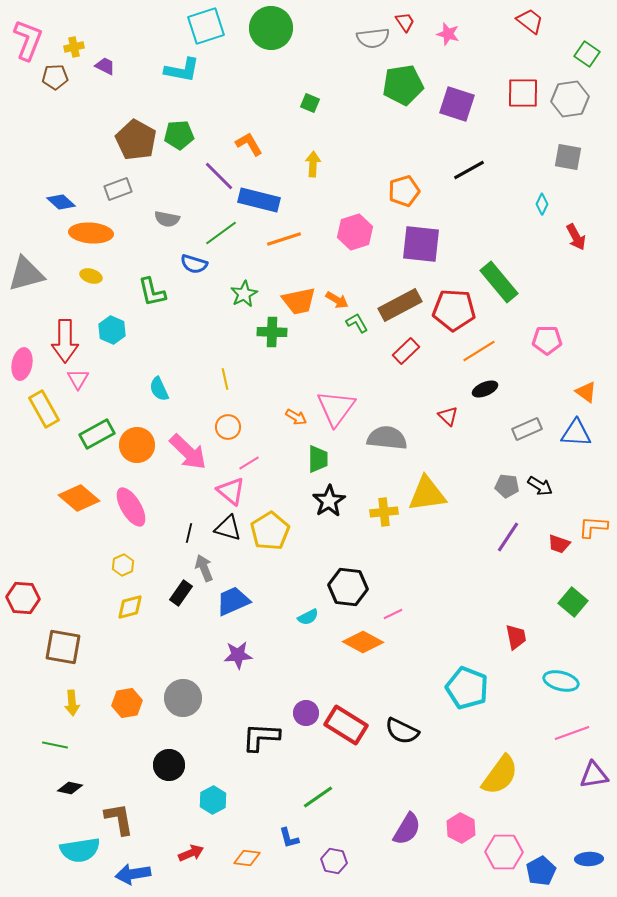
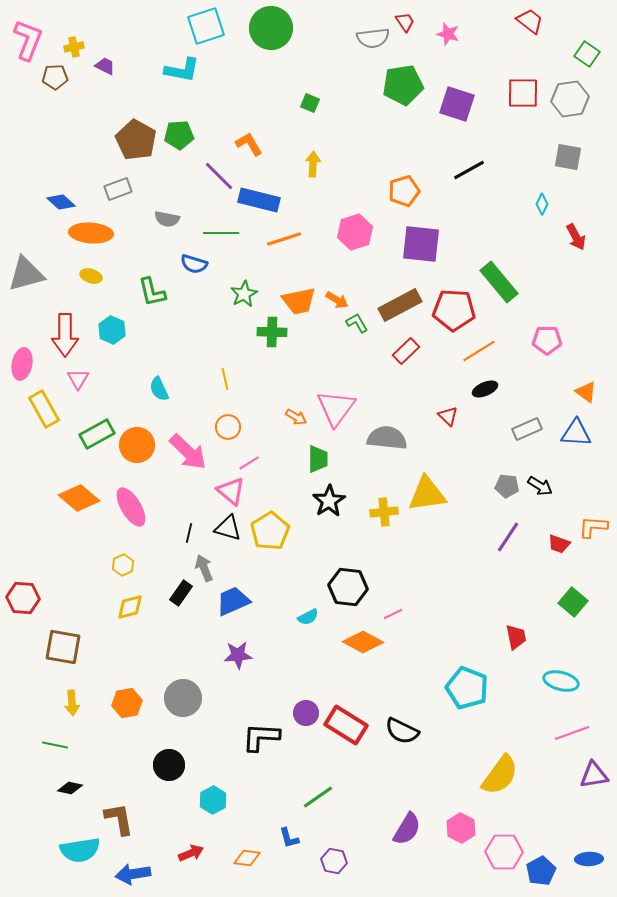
green line at (221, 233): rotated 36 degrees clockwise
red arrow at (65, 341): moved 6 px up
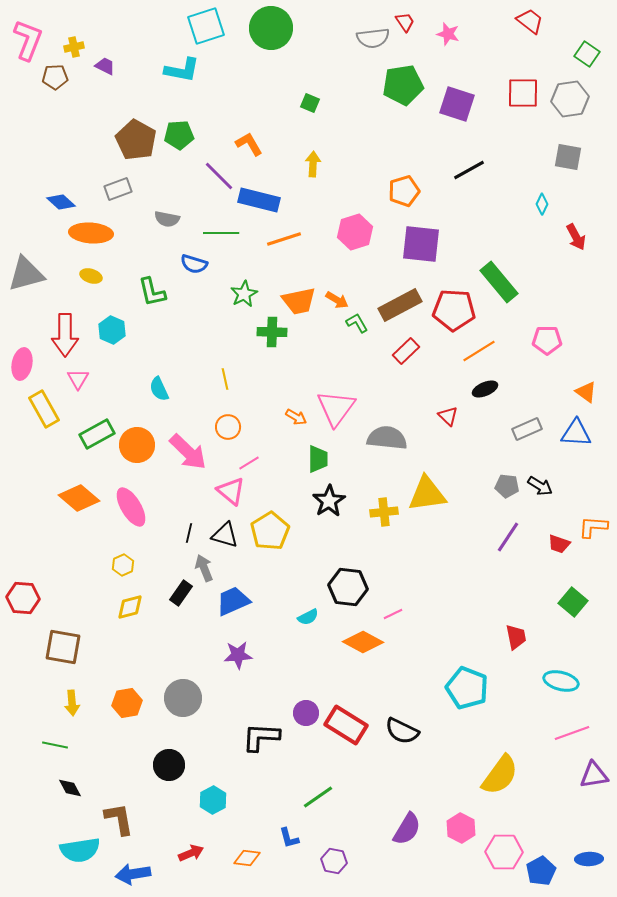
black triangle at (228, 528): moved 3 px left, 7 px down
black diamond at (70, 788): rotated 50 degrees clockwise
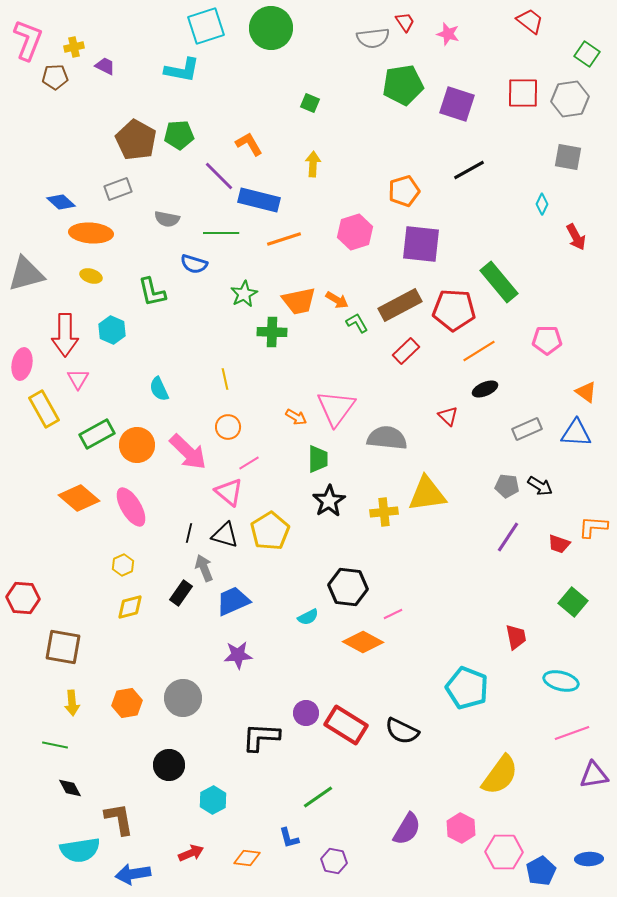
pink triangle at (231, 491): moved 2 px left, 1 px down
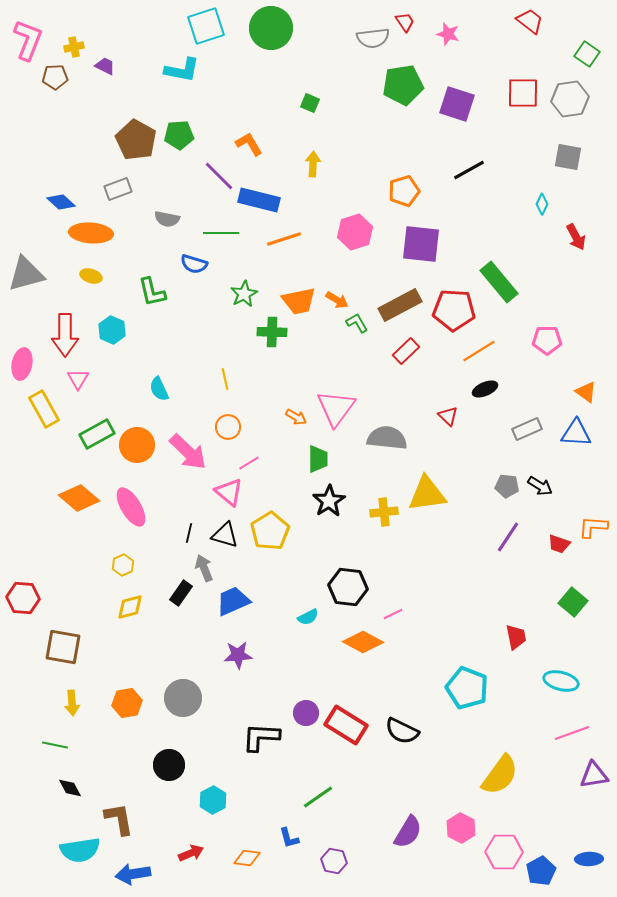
purple semicircle at (407, 829): moved 1 px right, 3 px down
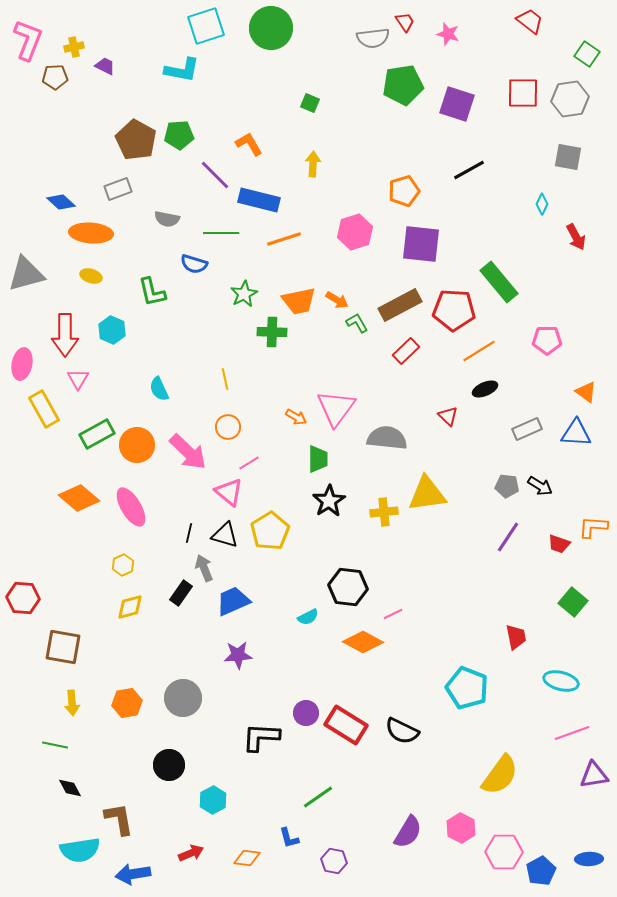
purple line at (219, 176): moved 4 px left, 1 px up
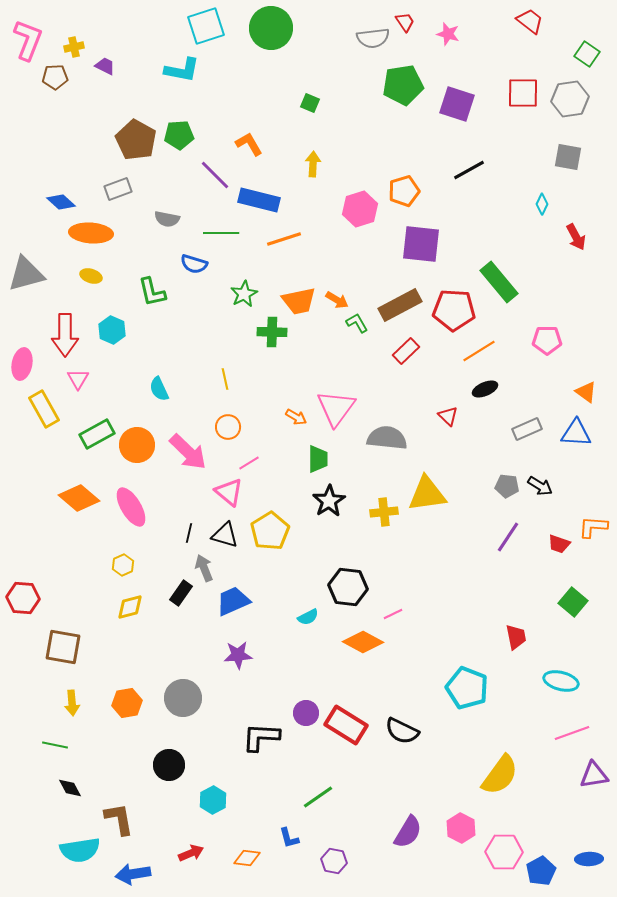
pink hexagon at (355, 232): moved 5 px right, 23 px up
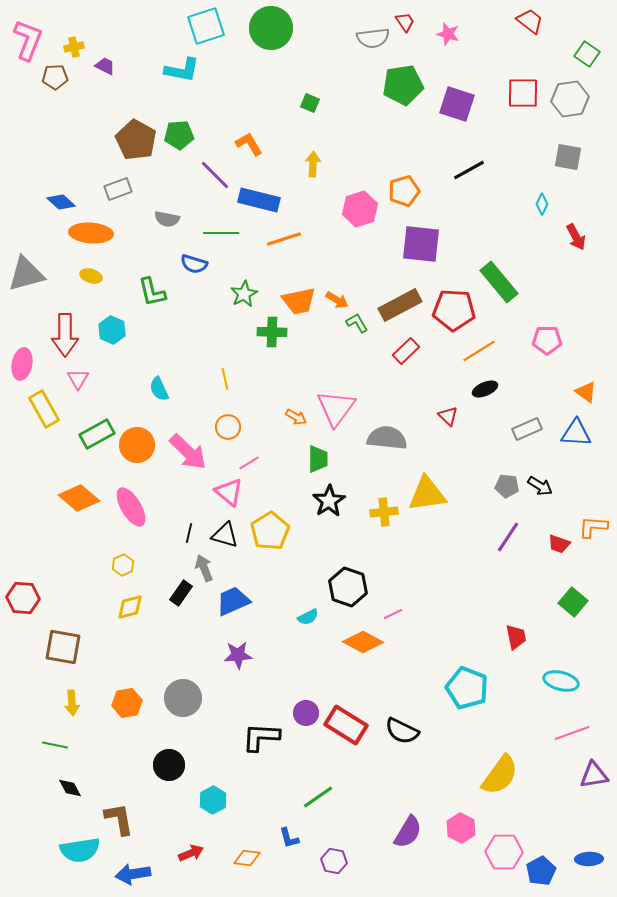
black hexagon at (348, 587): rotated 12 degrees clockwise
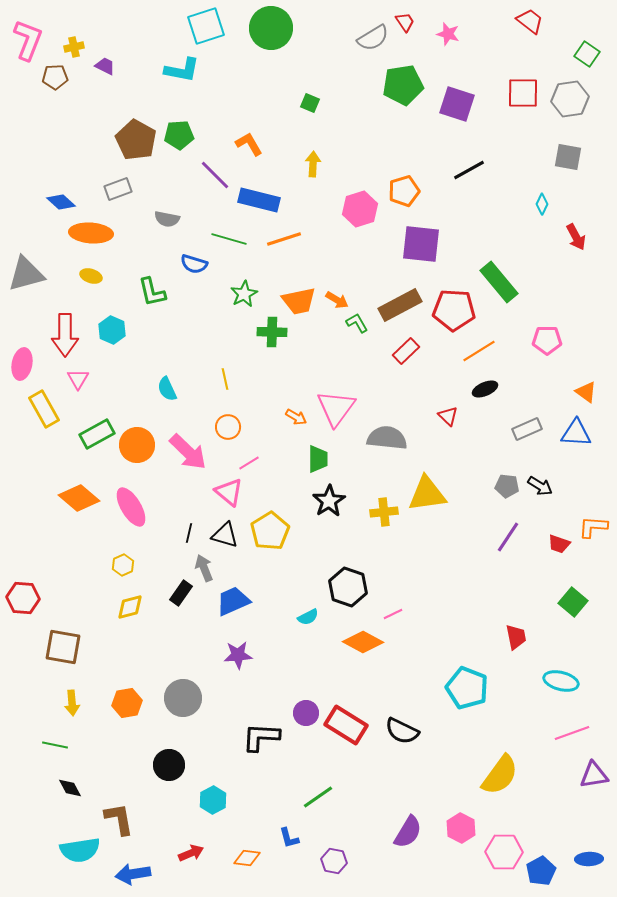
gray semicircle at (373, 38): rotated 24 degrees counterclockwise
green line at (221, 233): moved 8 px right, 6 px down; rotated 16 degrees clockwise
cyan semicircle at (159, 389): moved 8 px right
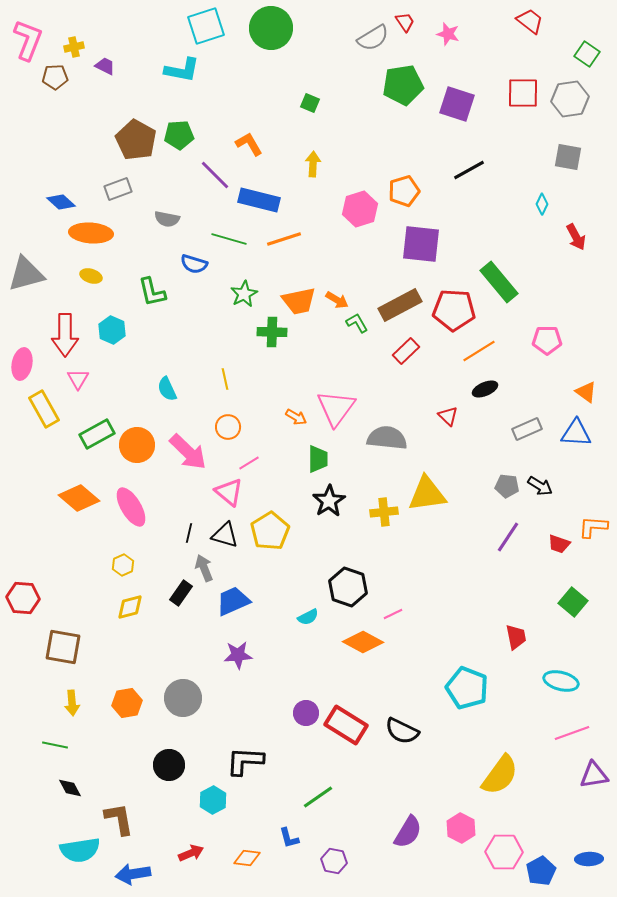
black L-shape at (261, 737): moved 16 px left, 24 px down
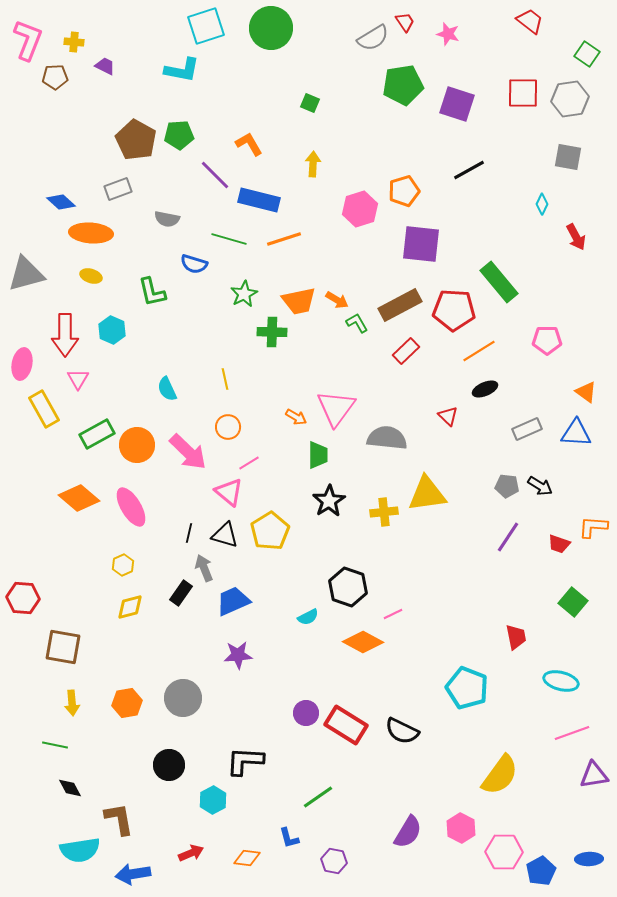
yellow cross at (74, 47): moved 5 px up; rotated 18 degrees clockwise
green trapezoid at (318, 459): moved 4 px up
